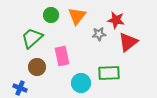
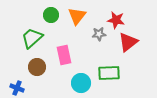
pink rectangle: moved 2 px right, 1 px up
blue cross: moved 3 px left
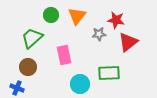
brown circle: moved 9 px left
cyan circle: moved 1 px left, 1 px down
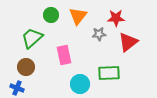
orange triangle: moved 1 px right
red star: moved 2 px up; rotated 12 degrees counterclockwise
brown circle: moved 2 px left
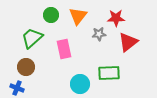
pink rectangle: moved 6 px up
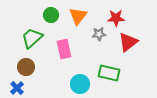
green rectangle: rotated 15 degrees clockwise
blue cross: rotated 24 degrees clockwise
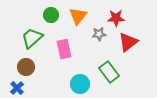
green rectangle: moved 1 px up; rotated 40 degrees clockwise
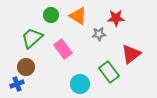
orange triangle: rotated 36 degrees counterclockwise
red triangle: moved 3 px right, 12 px down
pink rectangle: moved 1 px left; rotated 24 degrees counterclockwise
blue cross: moved 4 px up; rotated 24 degrees clockwise
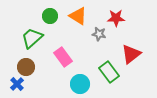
green circle: moved 1 px left, 1 px down
gray star: rotated 16 degrees clockwise
pink rectangle: moved 8 px down
blue cross: rotated 24 degrees counterclockwise
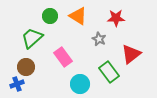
gray star: moved 5 px down; rotated 16 degrees clockwise
blue cross: rotated 24 degrees clockwise
